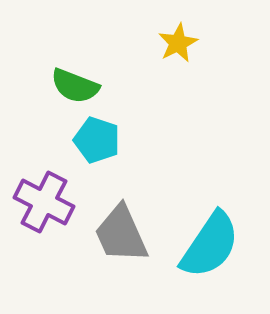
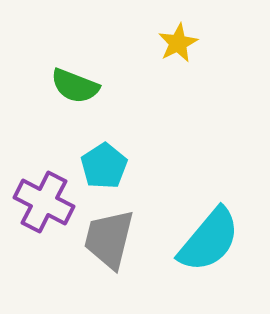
cyan pentagon: moved 7 px right, 26 px down; rotated 21 degrees clockwise
gray trapezoid: moved 12 px left, 5 px down; rotated 38 degrees clockwise
cyan semicircle: moved 1 px left, 5 px up; rotated 6 degrees clockwise
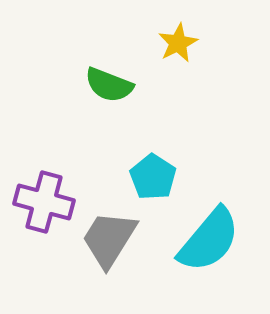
green semicircle: moved 34 px right, 1 px up
cyan pentagon: moved 49 px right, 11 px down; rotated 6 degrees counterclockwise
purple cross: rotated 12 degrees counterclockwise
gray trapezoid: rotated 18 degrees clockwise
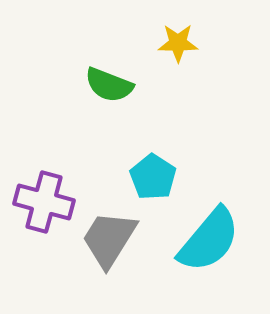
yellow star: rotated 27 degrees clockwise
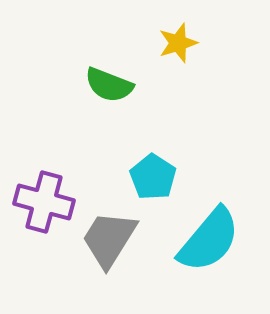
yellow star: rotated 18 degrees counterclockwise
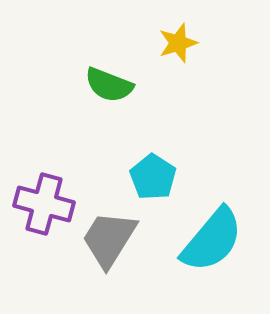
purple cross: moved 2 px down
cyan semicircle: moved 3 px right
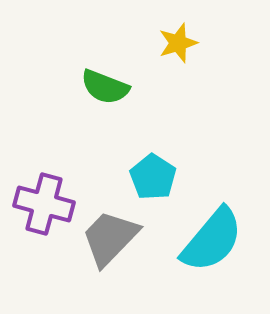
green semicircle: moved 4 px left, 2 px down
gray trapezoid: moved 1 px right, 1 px up; rotated 12 degrees clockwise
